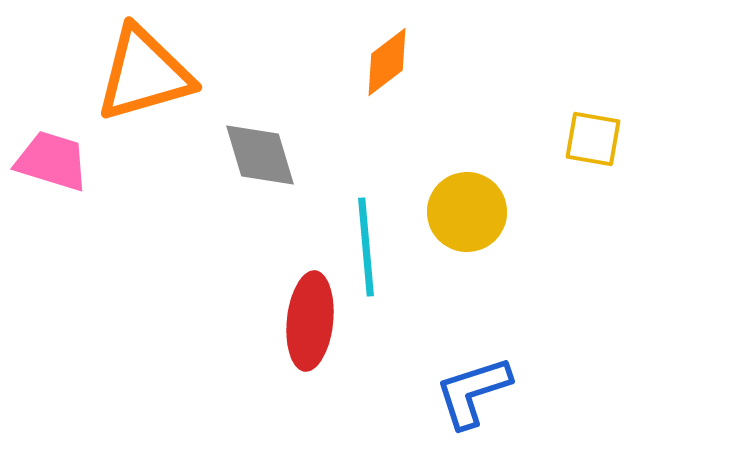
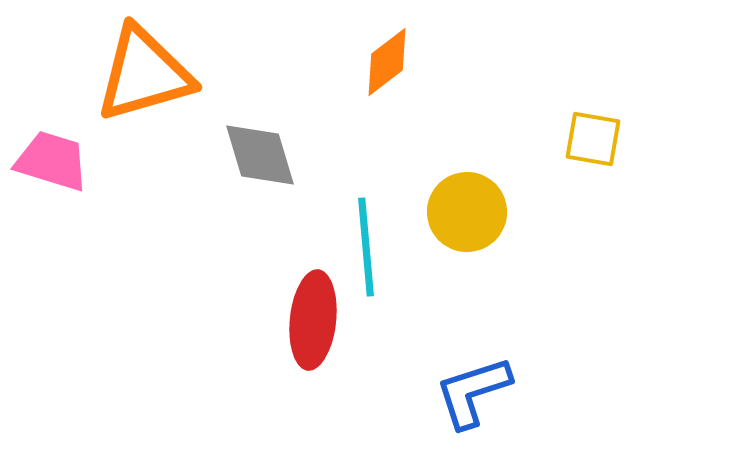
red ellipse: moved 3 px right, 1 px up
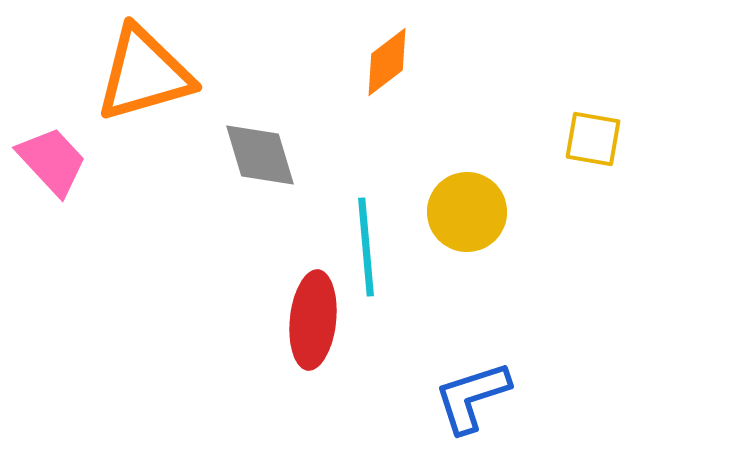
pink trapezoid: rotated 30 degrees clockwise
blue L-shape: moved 1 px left, 5 px down
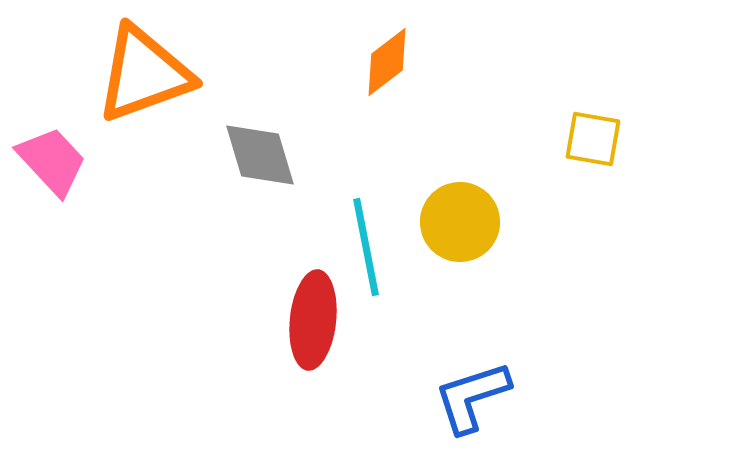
orange triangle: rotated 4 degrees counterclockwise
yellow circle: moved 7 px left, 10 px down
cyan line: rotated 6 degrees counterclockwise
